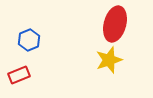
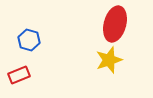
blue hexagon: rotated 20 degrees counterclockwise
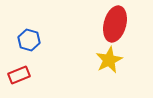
yellow star: rotated 8 degrees counterclockwise
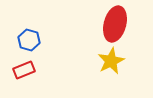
yellow star: moved 2 px right, 1 px down
red rectangle: moved 5 px right, 5 px up
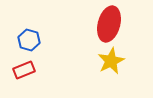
red ellipse: moved 6 px left
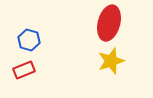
red ellipse: moved 1 px up
yellow star: rotated 8 degrees clockwise
